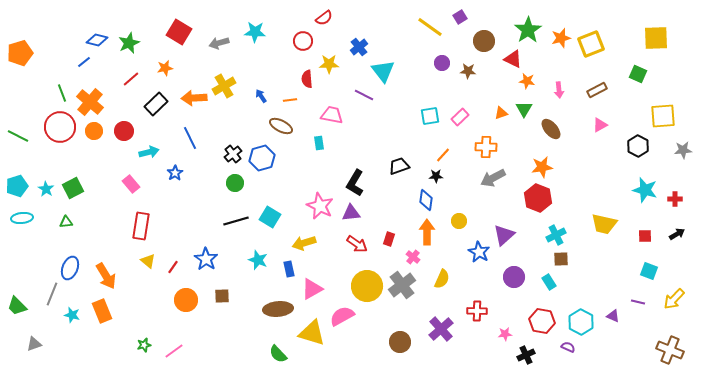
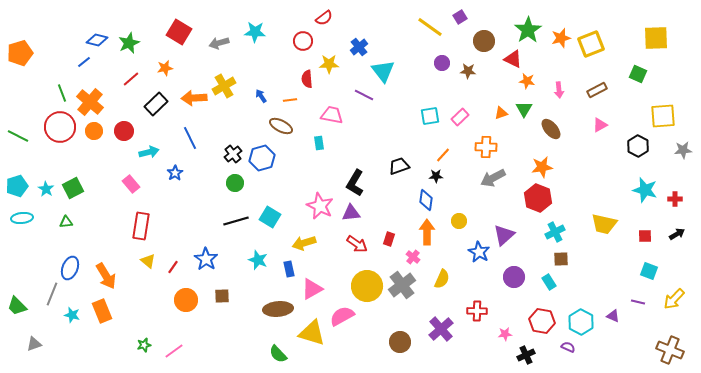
cyan cross at (556, 235): moved 1 px left, 3 px up
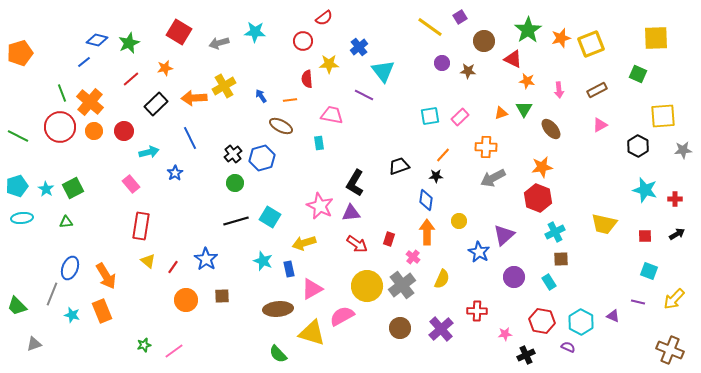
cyan star at (258, 260): moved 5 px right, 1 px down
brown circle at (400, 342): moved 14 px up
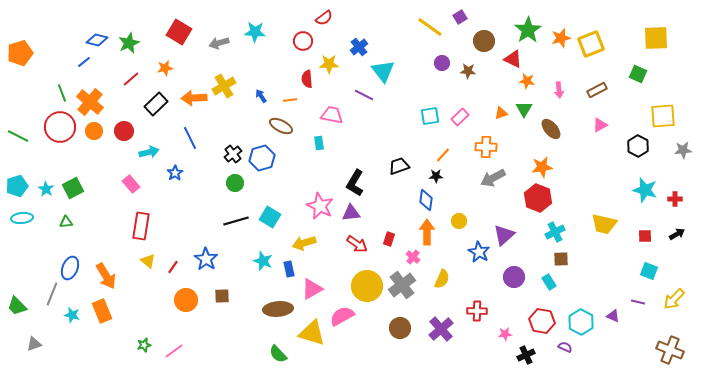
purple semicircle at (568, 347): moved 3 px left
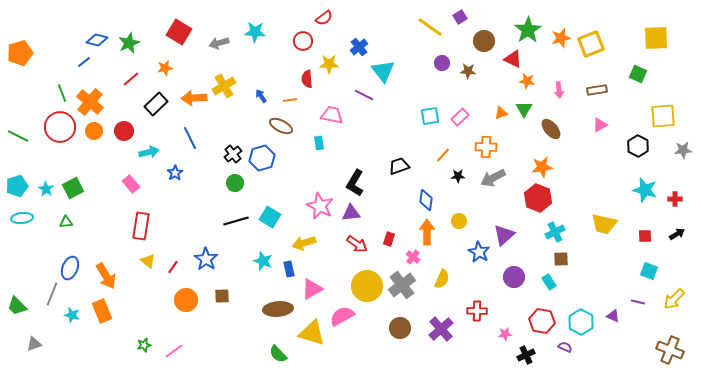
brown rectangle at (597, 90): rotated 18 degrees clockwise
black star at (436, 176): moved 22 px right
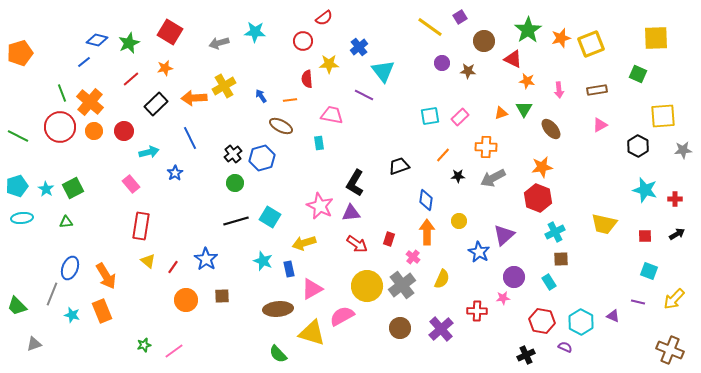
red square at (179, 32): moved 9 px left
pink star at (505, 334): moved 2 px left, 36 px up
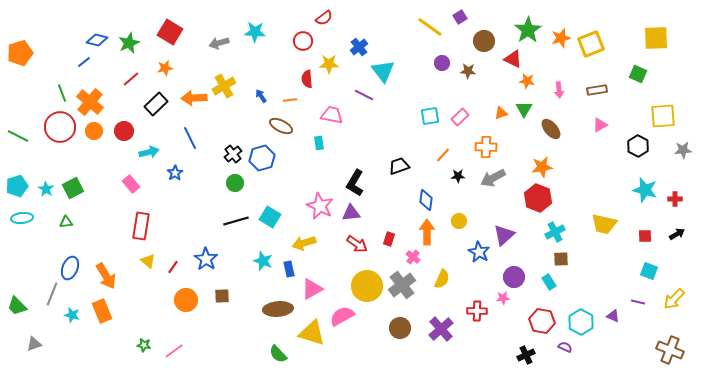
green star at (144, 345): rotated 24 degrees clockwise
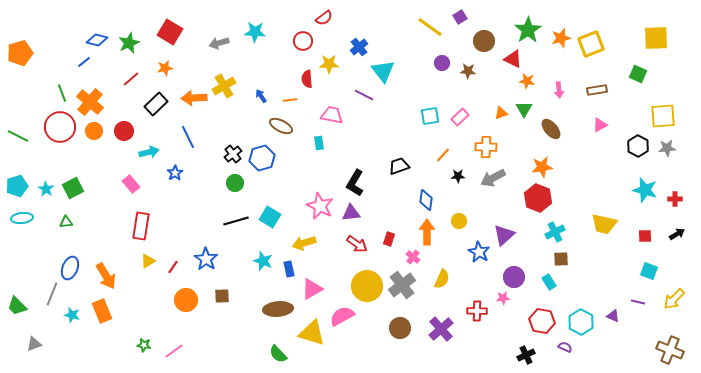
blue line at (190, 138): moved 2 px left, 1 px up
gray star at (683, 150): moved 16 px left, 2 px up
yellow triangle at (148, 261): rotated 49 degrees clockwise
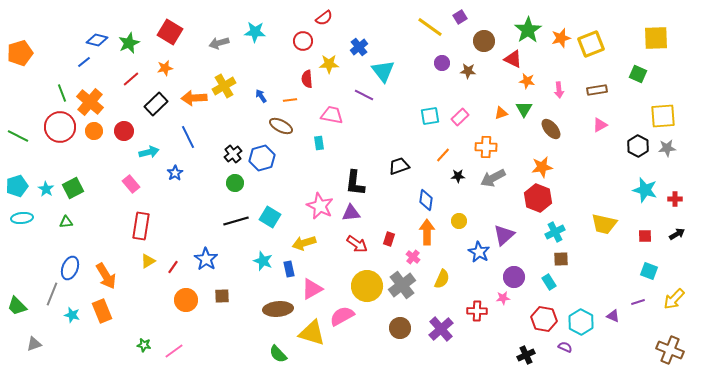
black L-shape at (355, 183): rotated 24 degrees counterclockwise
purple line at (638, 302): rotated 32 degrees counterclockwise
red hexagon at (542, 321): moved 2 px right, 2 px up
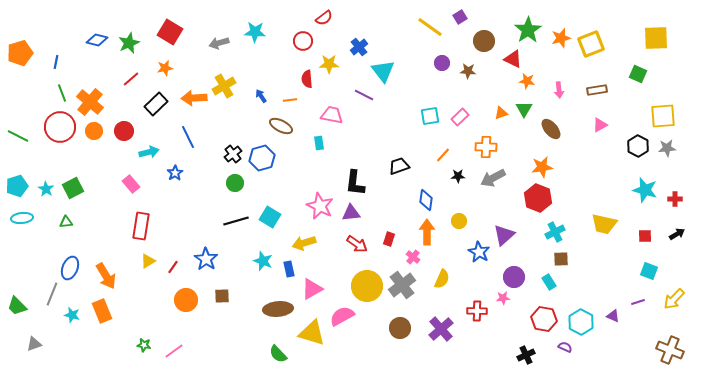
blue line at (84, 62): moved 28 px left; rotated 40 degrees counterclockwise
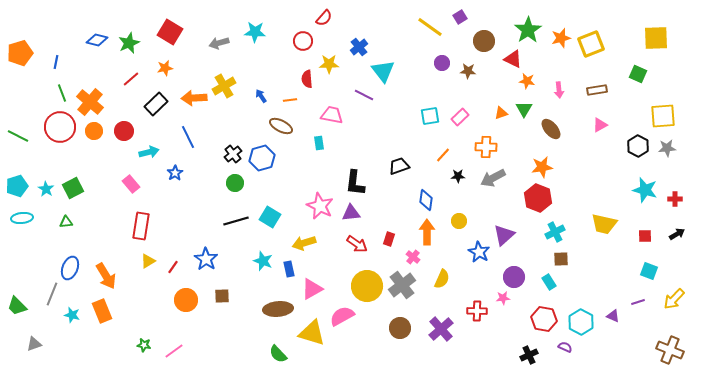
red semicircle at (324, 18): rotated 12 degrees counterclockwise
black cross at (526, 355): moved 3 px right
